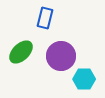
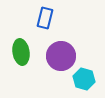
green ellipse: rotated 55 degrees counterclockwise
cyan hexagon: rotated 15 degrees clockwise
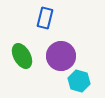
green ellipse: moved 1 px right, 4 px down; rotated 20 degrees counterclockwise
cyan hexagon: moved 5 px left, 2 px down
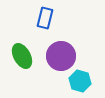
cyan hexagon: moved 1 px right
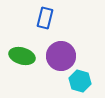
green ellipse: rotated 45 degrees counterclockwise
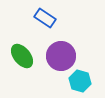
blue rectangle: rotated 70 degrees counterclockwise
green ellipse: rotated 35 degrees clockwise
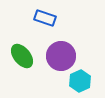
blue rectangle: rotated 15 degrees counterclockwise
cyan hexagon: rotated 20 degrees clockwise
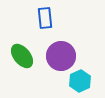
blue rectangle: rotated 65 degrees clockwise
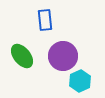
blue rectangle: moved 2 px down
purple circle: moved 2 px right
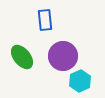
green ellipse: moved 1 px down
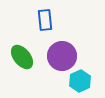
purple circle: moved 1 px left
